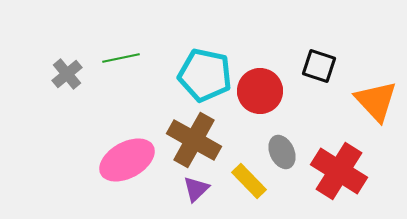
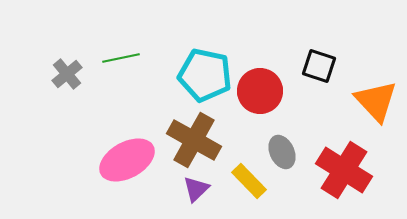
red cross: moved 5 px right, 1 px up
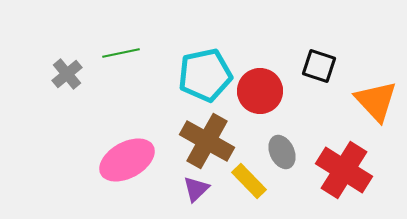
green line: moved 5 px up
cyan pentagon: rotated 24 degrees counterclockwise
brown cross: moved 13 px right, 1 px down
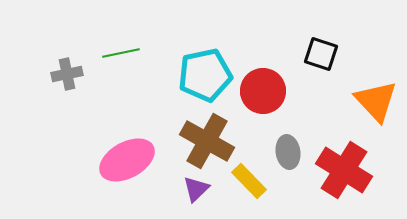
black square: moved 2 px right, 12 px up
gray cross: rotated 28 degrees clockwise
red circle: moved 3 px right
gray ellipse: moved 6 px right; rotated 16 degrees clockwise
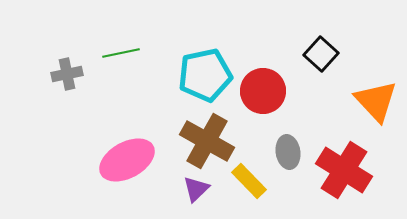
black square: rotated 24 degrees clockwise
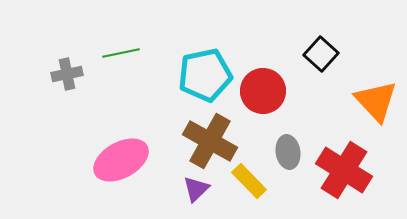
brown cross: moved 3 px right
pink ellipse: moved 6 px left
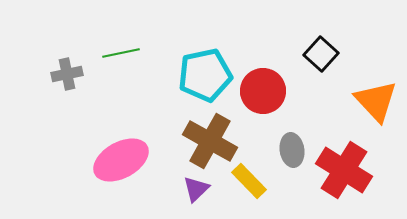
gray ellipse: moved 4 px right, 2 px up
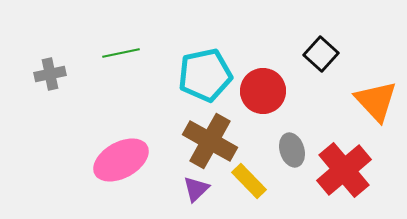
gray cross: moved 17 px left
gray ellipse: rotated 8 degrees counterclockwise
red cross: rotated 18 degrees clockwise
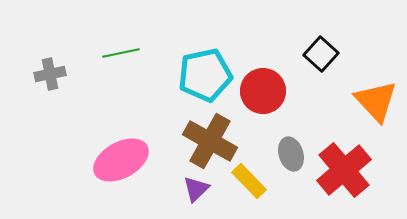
gray ellipse: moved 1 px left, 4 px down
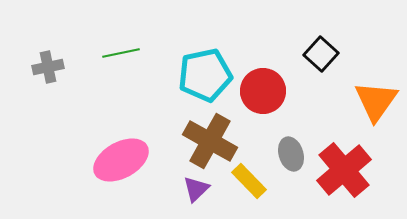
gray cross: moved 2 px left, 7 px up
orange triangle: rotated 18 degrees clockwise
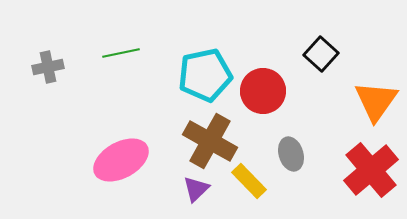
red cross: moved 27 px right
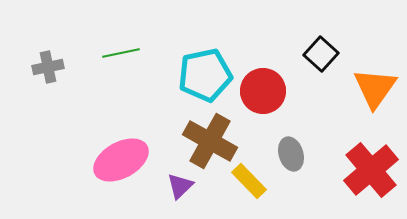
orange triangle: moved 1 px left, 13 px up
purple triangle: moved 16 px left, 3 px up
